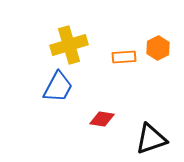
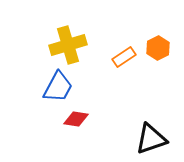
yellow cross: moved 1 px left
orange rectangle: rotated 30 degrees counterclockwise
red diamond: moved 26 px left
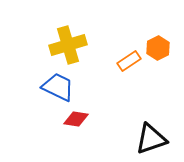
orange rectangle: moved 5 px right, 4 px down
blue trapezoid: rotated 92 degrees counterclockwise
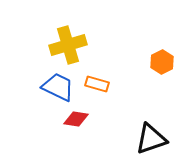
orange hexagon: moved 4 px right, 14 px down
orange rectangle: moved 32 px left, 23 px down; rotated 50 degrees clockwise
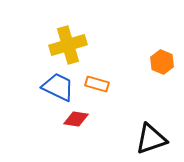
orange hexagon: rotated 10 degrees counterclockwise
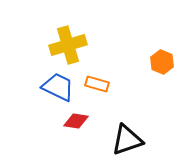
red diamond: moved 2 px down
black triangle: moved 24 px left, 1 px down
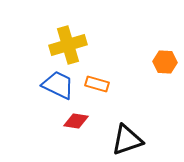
orange hexagon: moved 3 px right; rotated 20 degrees counterclockwise
blue trapezoid: moved 2 px up
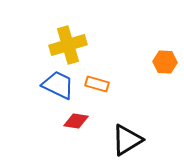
black triangle: rotated 12 degrees counterclockwise
